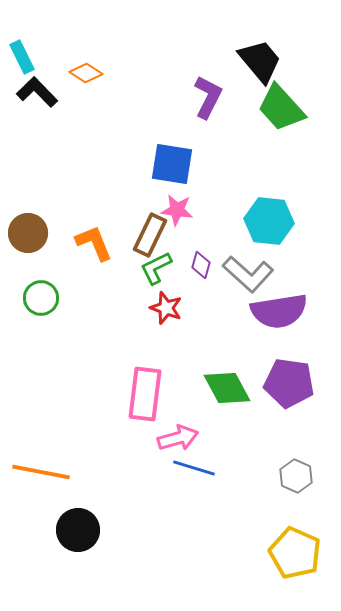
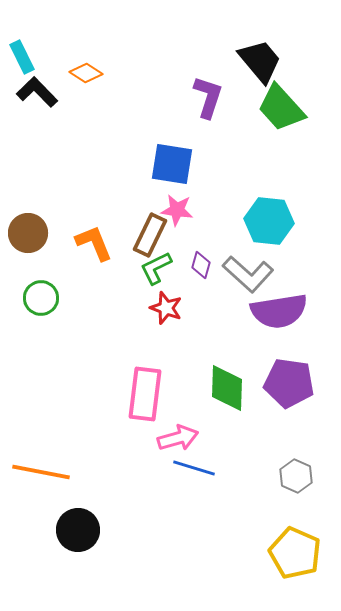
purple L-shape: rotated 9 degrees counterclockwise
green diamond: rotated 30 degrees clockwise
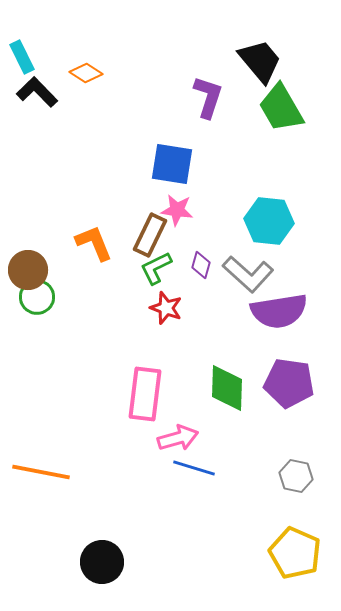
green trapezoid: rotated 12 degrees clockwise
brown circle: moved 37 px down
green circle: moved 4 px left, 1 px up
gray hexagon: rotated 12 degrees counterclockwise
black circle: moved 24 px right, 32 px down
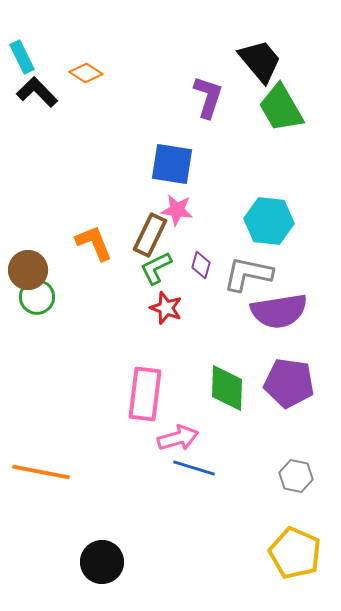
gray L-shape: rotated 150 degrees clockwise
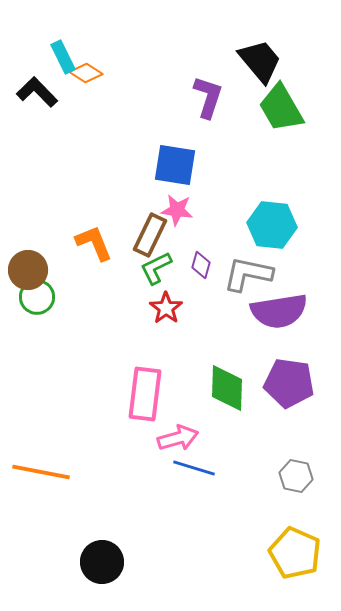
cyan rectangle: moved 41 px right
blue square: moved 3 px right, 1 px down
cyan hexagon: moved 3 px right, 4 px down
red star: rotated 16 degrees clockwise
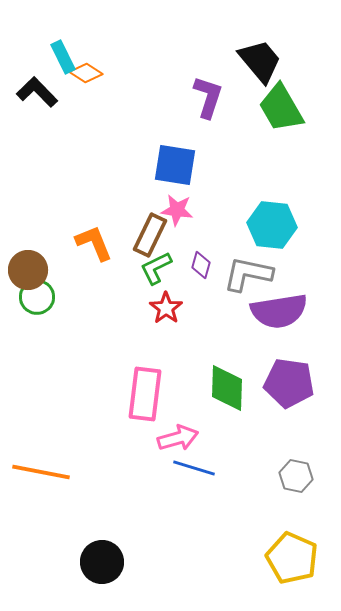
yellow pentagon: moved 3 px left, 5 px down
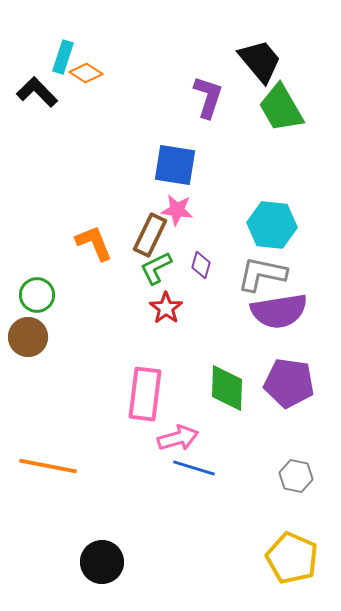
cyan rectangle: rotated 44 degrees clockwise
brown circle: moved 67 px down
gray L-shape: moved 14 px right
green circle: moved 2 px up
orange line: moved 7 px right, 6 px up
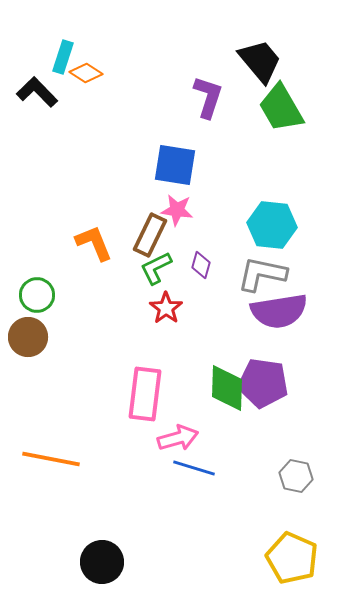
purple pentagon: moved 26 px left
orange line: moved 3 px right, 7 px up
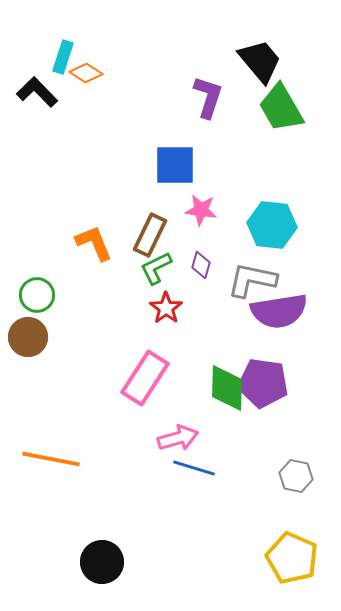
blue square: rotated 9 degrees counterclockwise
pink star: moved 24 px right
gray L-shape: moved 10 px left, 6 px down
pink rectangle: moved 16 px up; rotated 26 degrees clockwise
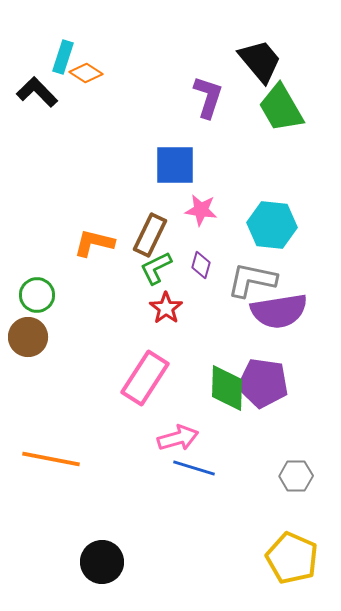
orange L-shape: rotated 54 degrees counterclockwise
gray hexagon: rotated 12 degrees counterclockwise
